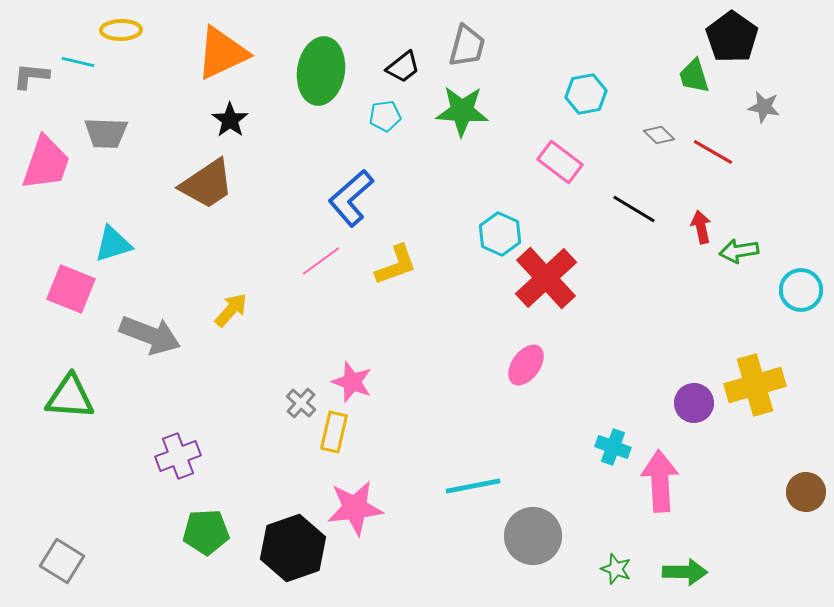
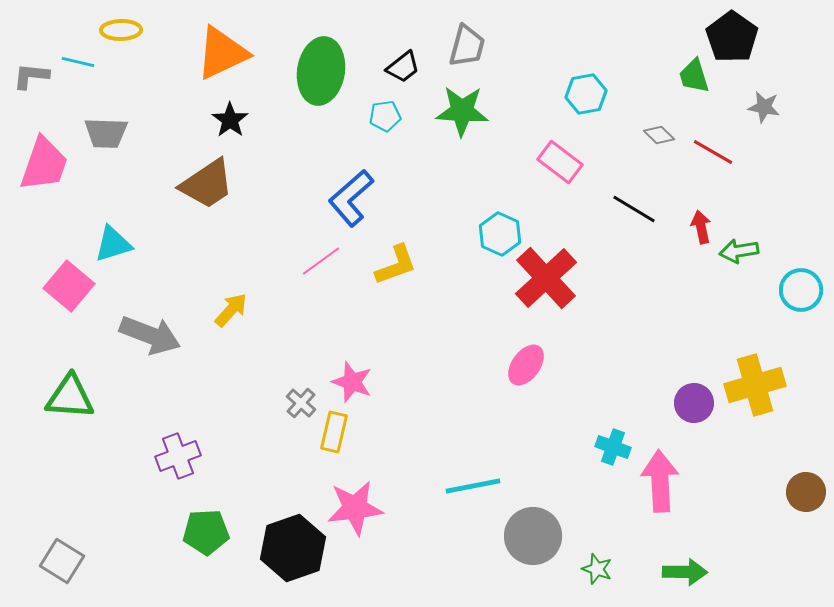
pink trapezoid at (46, 163): moved 2 px left, 1 px down
pink square at (71, 289): moved 2 px left, 3 px up; rotated 18 degrees clockwise
green star at (616, 569): moved 19 px left
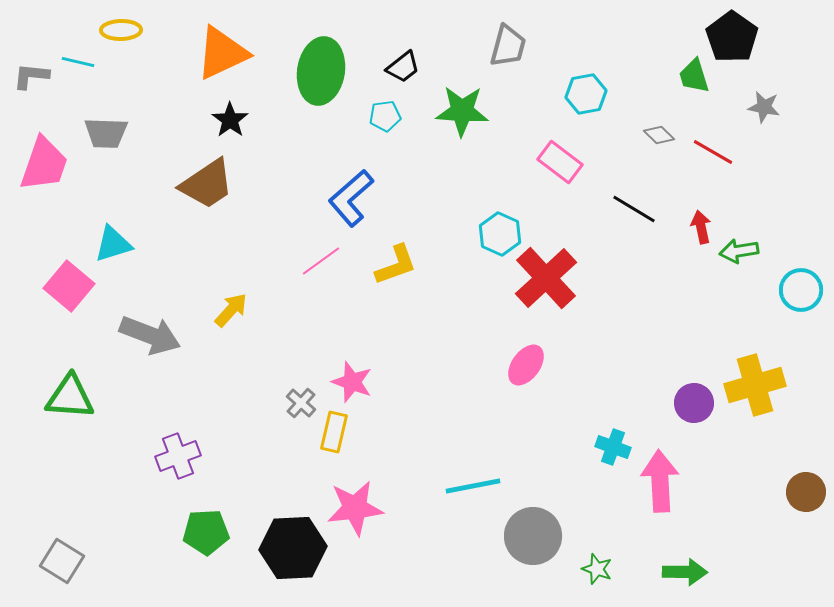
gray trapezoid at (467, 46): moved 41 px right
black hexagon at (293, 548): rotated 16 degrees clockwise
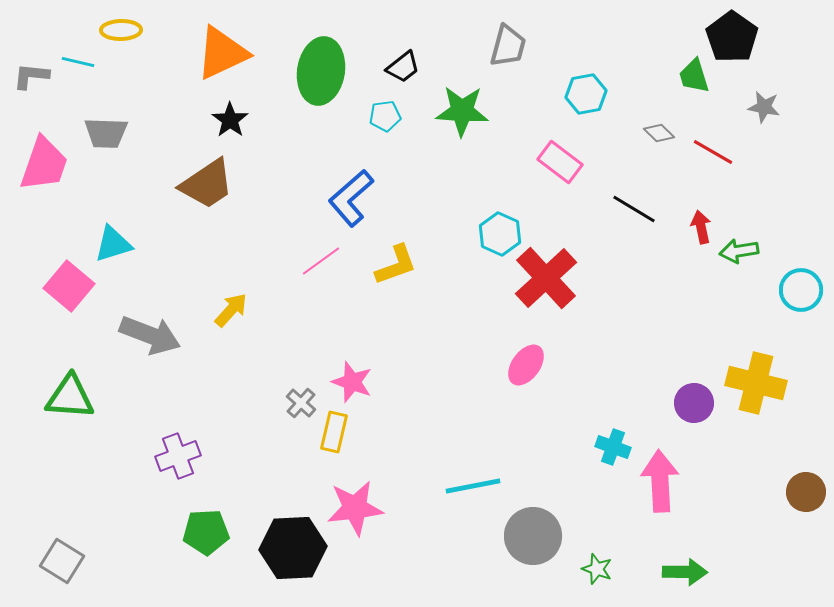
gray diamond at (659, 135): moved 2 px up
yellow cross at (755, 385): moved 1 px right, 2 px up; rotated 30 degrees clockwise
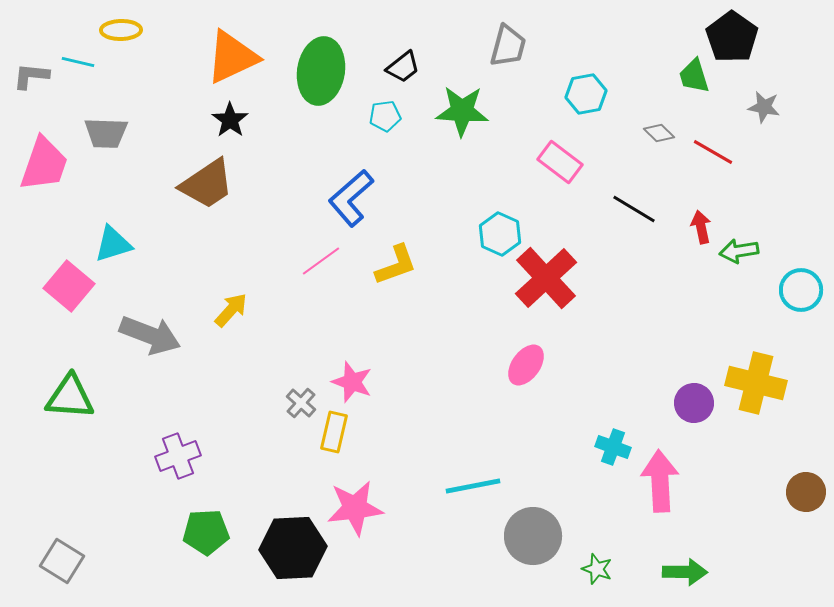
orange triangle at (222, 53): moved 10 px right, 4 px down
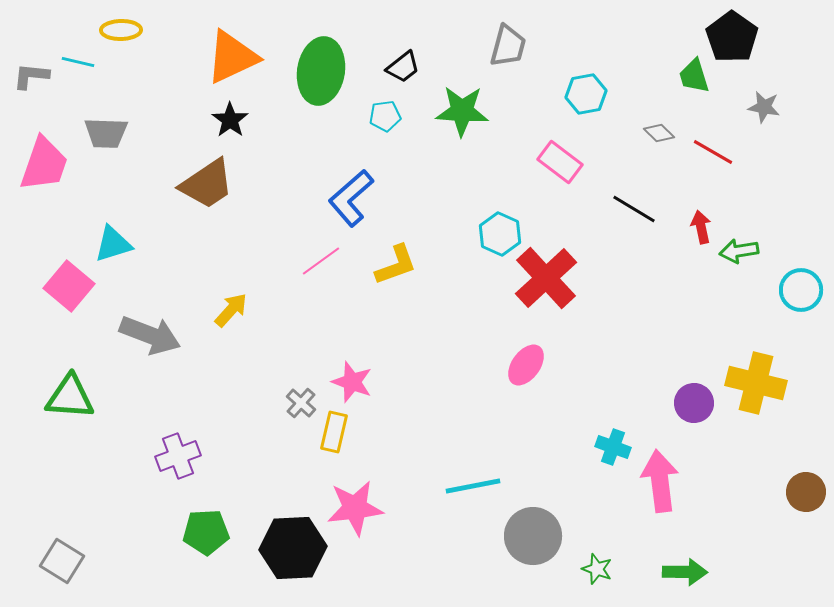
pink arrow at (660, 481): rotated 4 degrees counterclockwise
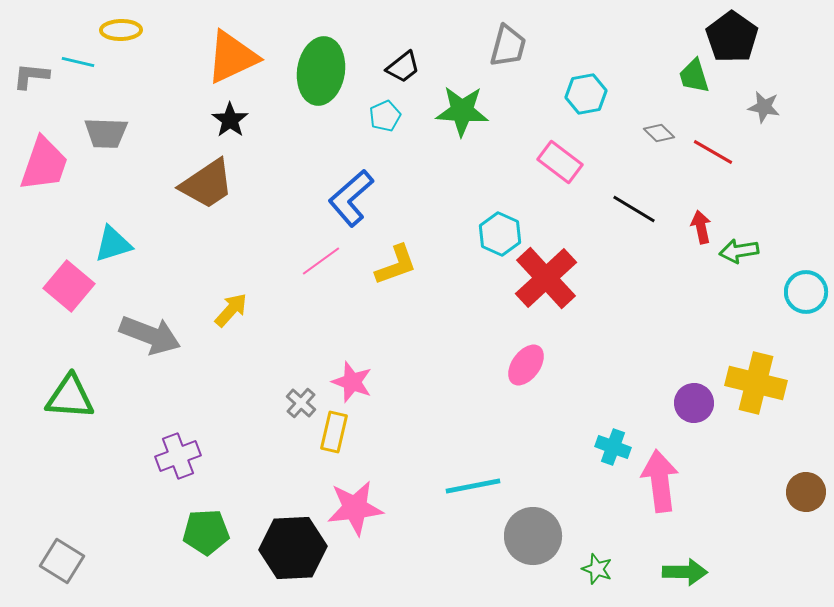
cyan pentagon at (385, 116): rotated 16 degrees counterclockwise
cyan circle at (801, 290): moved 5 px right, 2 px down
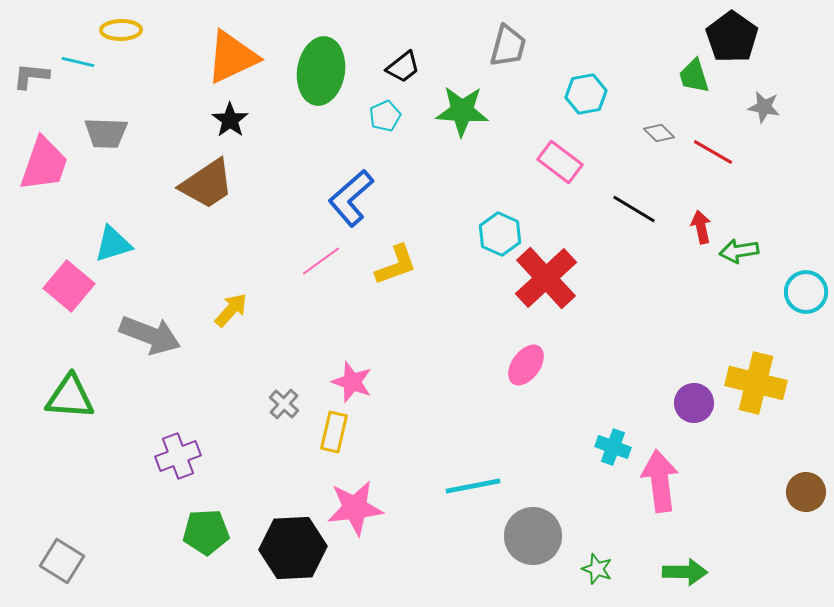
gray cross at (301, 403): moved 17 px left, 1 px down
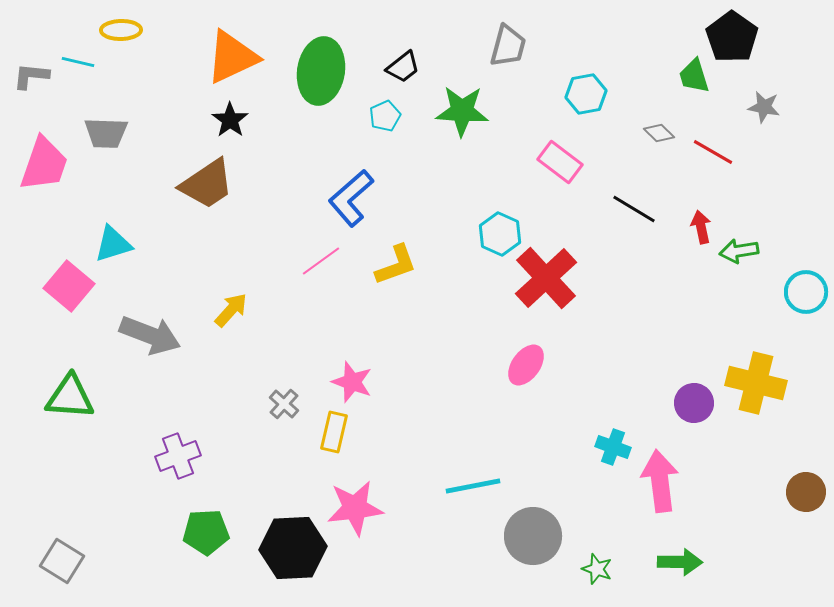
green arrow at (685, 572): moved 5 px left, 10 px up
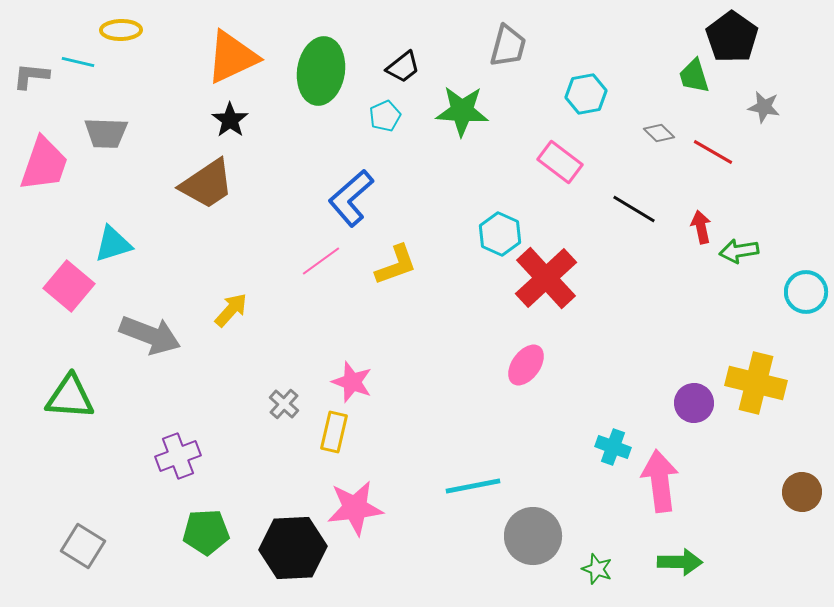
brown circle at (806, 492): moved 4 px left
gray square at (62, 561): moved 21 px right, 15 px up
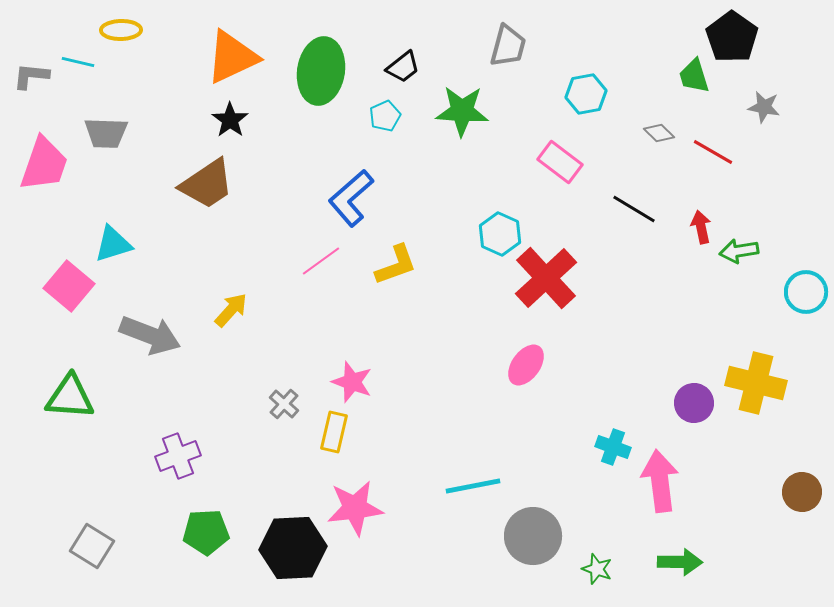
gray square at (83, 546): moved 9 px right
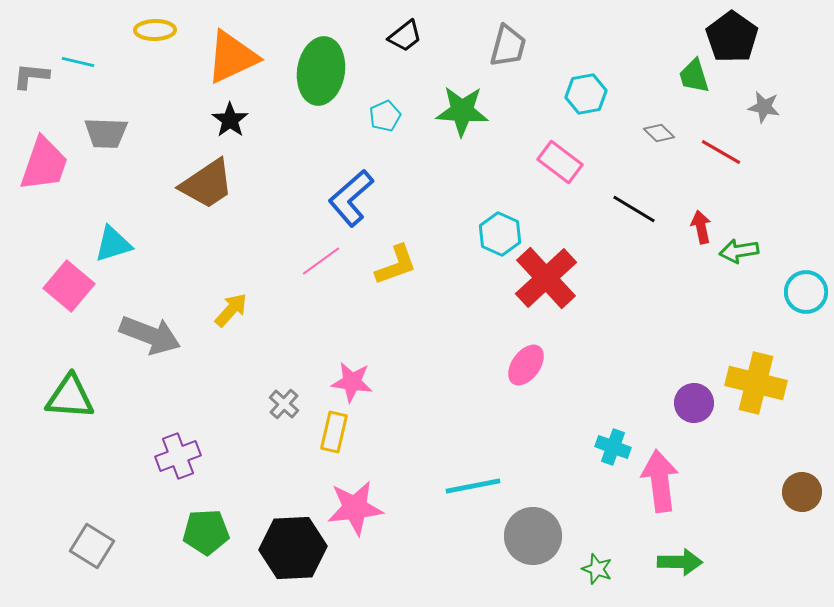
yellow ellipse at (121, 30): moved 34 px right
black trapezoid at (403, 67): moved 2 px right, 31 px up
red line at (713, 152): moved 8 px right
pink star at (352, 382): rotated 12 degrees counterclockwise
